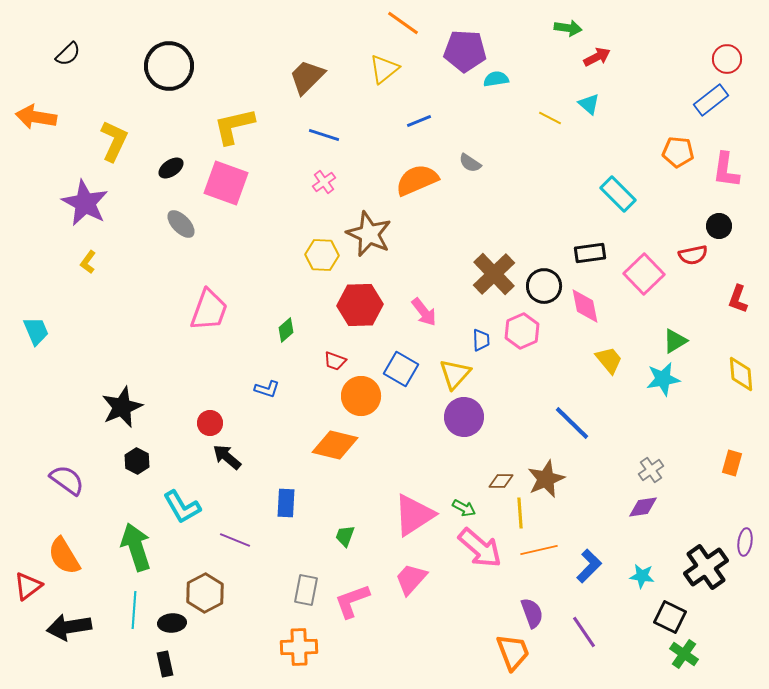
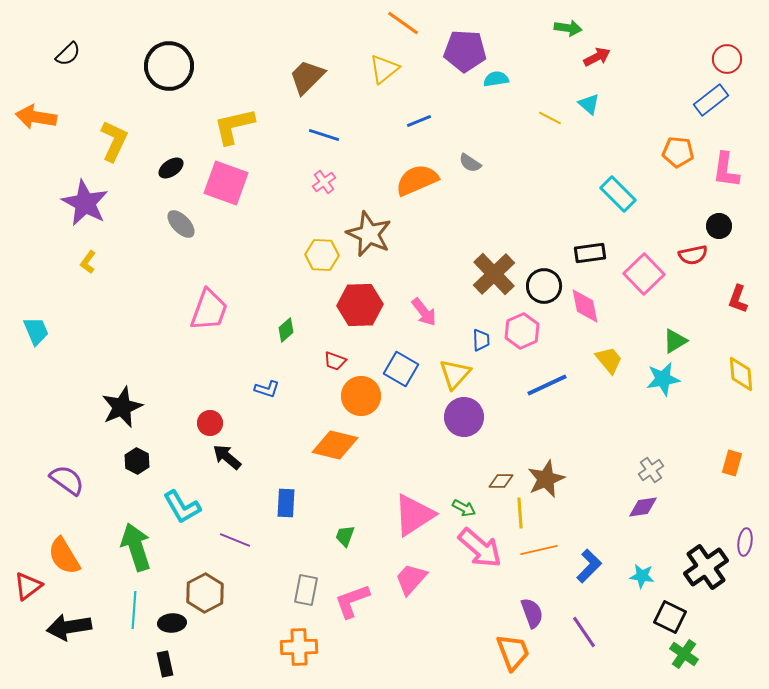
blue line at (572, 423): moved 25 px left, 38 px up; rotated 69 degrees counterclockwise
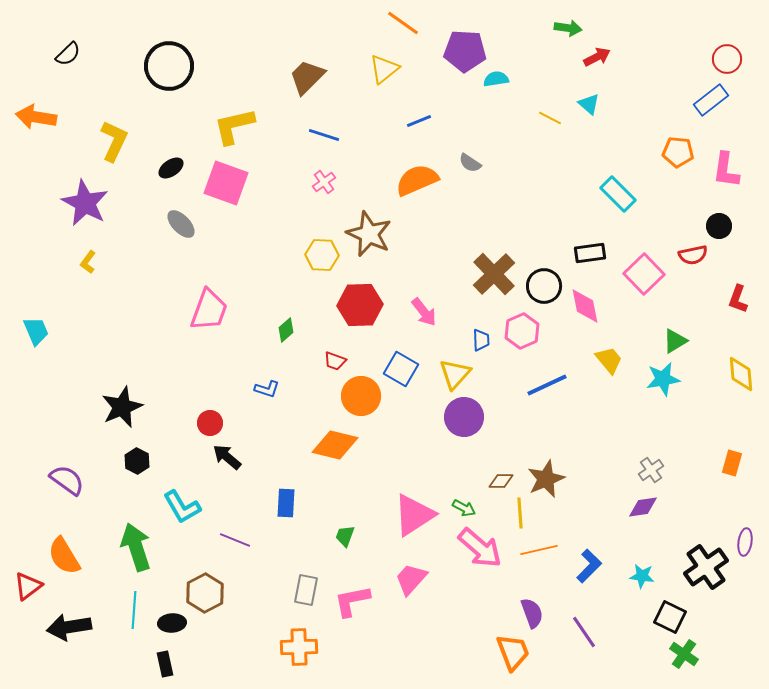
pink L-shape at (352, 601): rotated 9 degrees clockwise
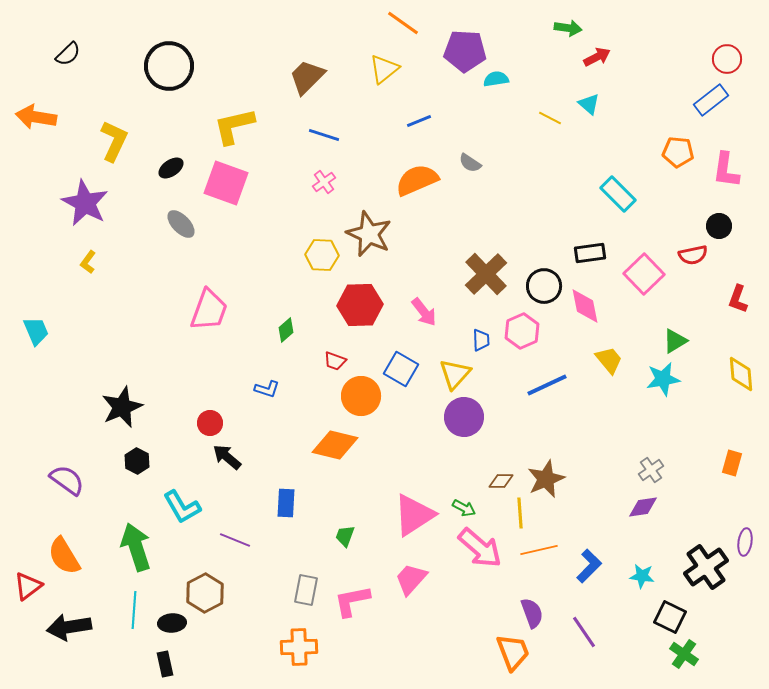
brown cross at (494, 274): moved 8 px left
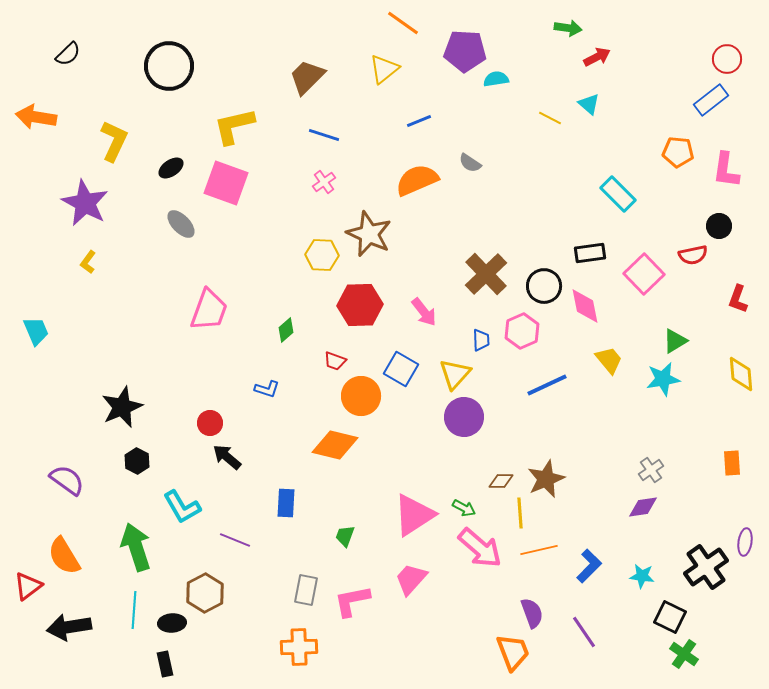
orange rectangle at (732, 463): rotated 20 degrees counterclockwise
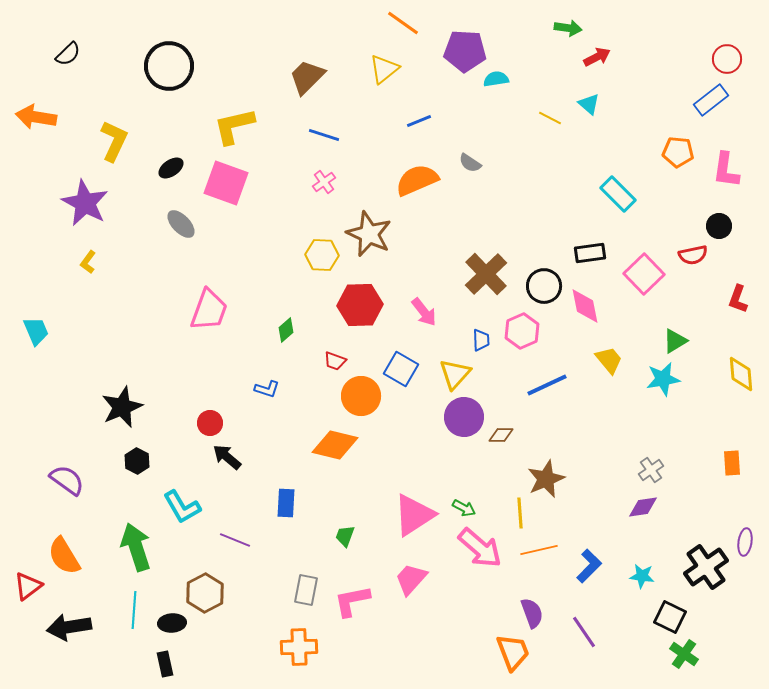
brown diamond at (501, 481): moved 46 px up
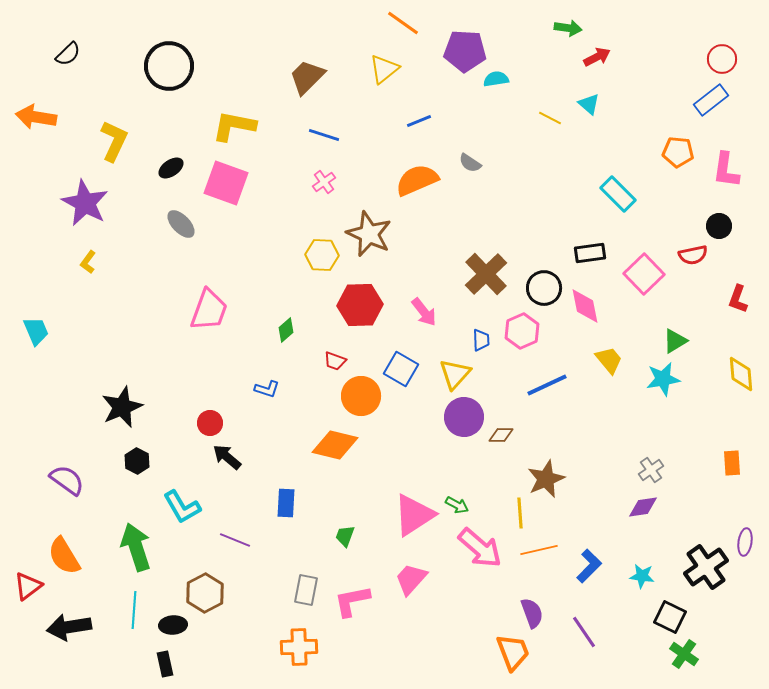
red circle at (727, 59): moved 5 px left
yellow L-shape at (234, 126): rotated 24 degrees clockwise
black circle at (544, 286): moved 2 px down
green arrow at (464, 508): moved 7 px left, 3 px up
black ellipse at (172, 623): moved 1 px right, 2 px down
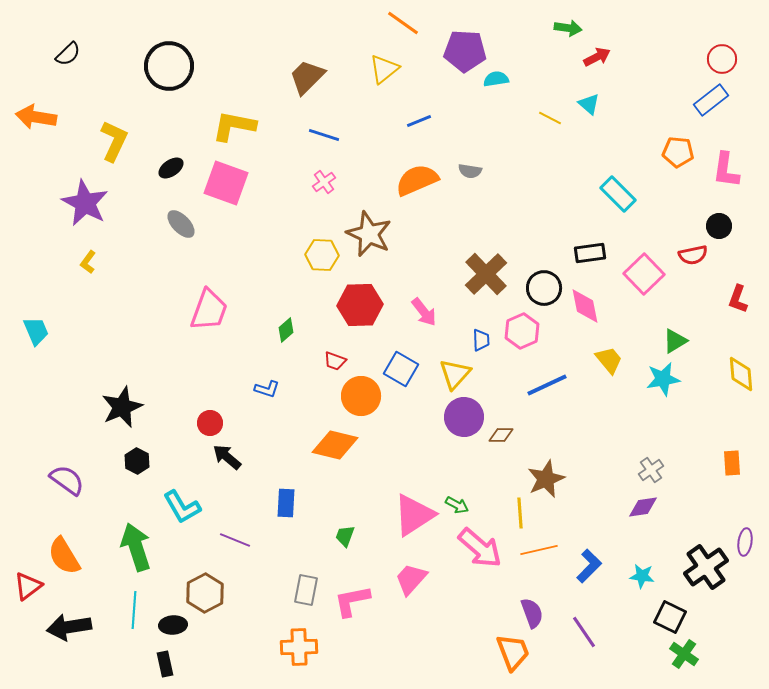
gray semicircle at (470, 163): moved 8 px down; rotated 25 degrees counterclockwise
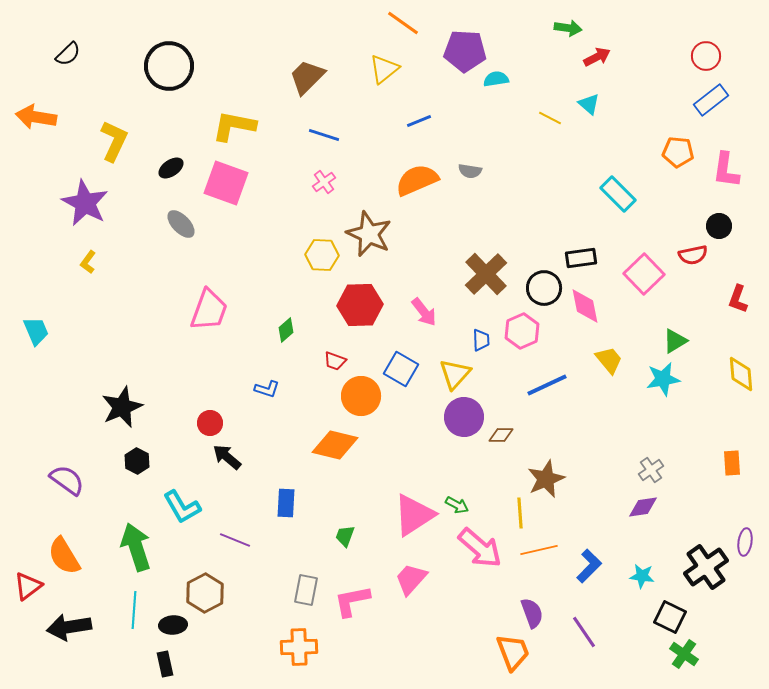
red circle at (722, 59): moved 16 px left, 3 px up
black rectangle at (590, 253): moved 9 px left, 5 px down
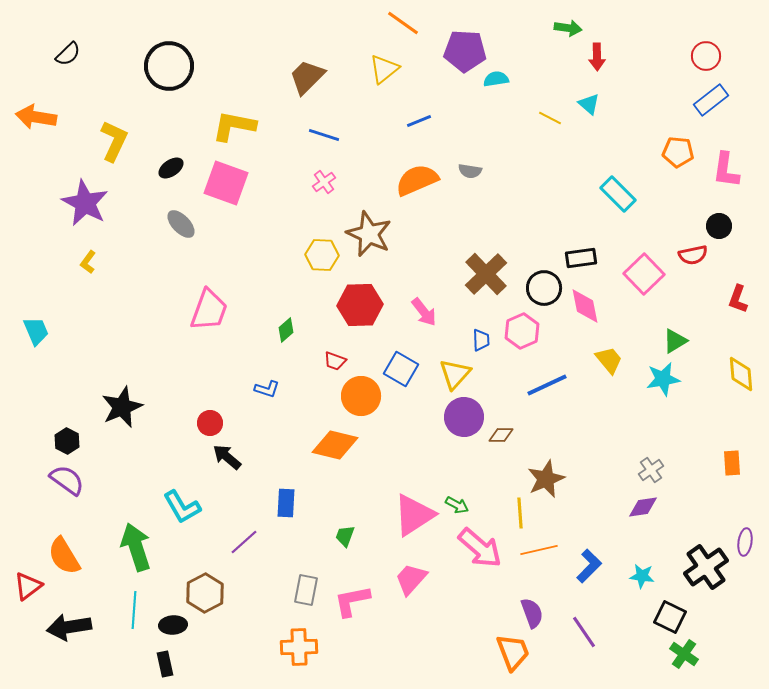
red arrow at (597, 57): rotated 116 degrees clockwise
black hexagon at (137, 461): moved 70 px left, 20 px up
purple line at (235, 540): moved 9 px right, 2 px down; rotated 64 degrees counterclockwise
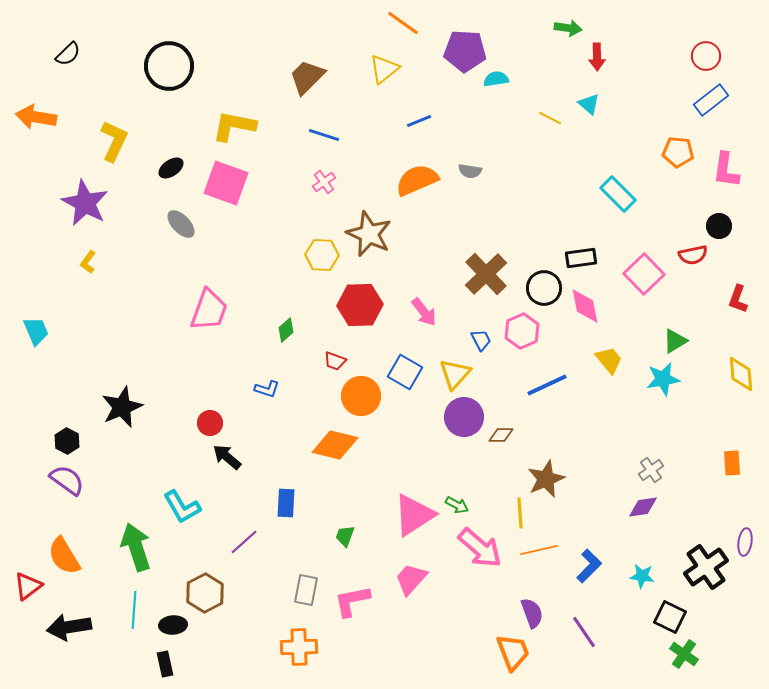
blue trapezoid at (481, 340): rotated 25 degrees counterclockwise
blue square at (401, 369): moved 4 px right, 3 px down
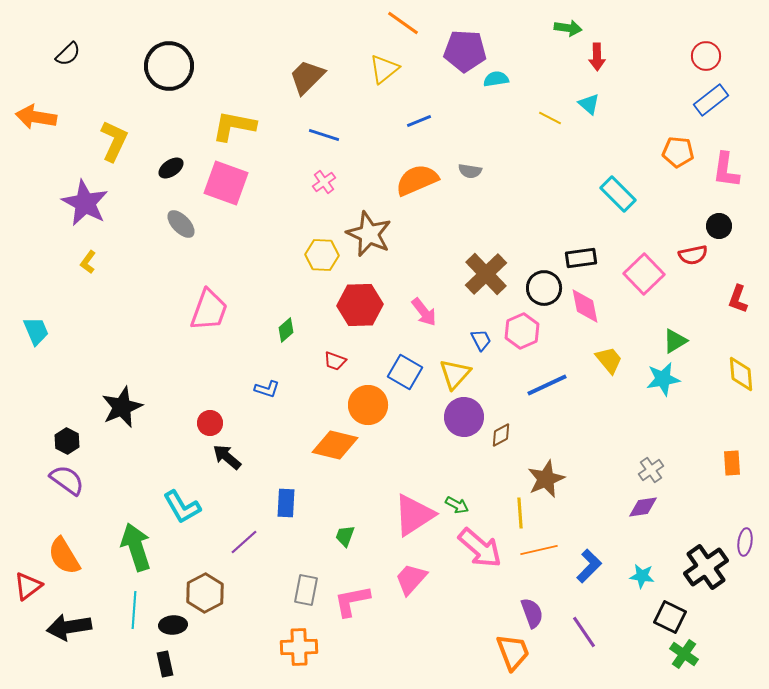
orange circle at (361, 396): moved 7 px right, 9 px down
brown diamond at (501, 435): rotated 30 degrees counterclockwise
